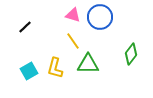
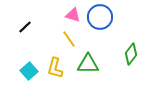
yellow line: moved 4 px left, 2 px up
cyan square: rotated 12 degrees counterclockwise
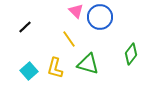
pink triangle: moved 3 px right, 4 px up; rotated 28 degrees clockwise
green triangle: rotated 15 degrees clockwise
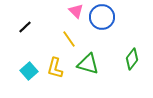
blue circle: moved 2 px right
green diamond: moved 1 px right, 5 px down
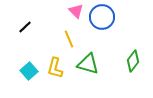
yellow line: rotated 12 degrees clockwise
green diamond: moved 1 px right, 2 px down
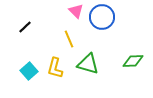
green diamond: rotated 50 degrees clockwise
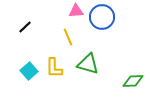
pink triangle: rotated 49 degrees counterclockwise
yellow line: moved 1 px left, 2 px up
green diamond: moved 20 px down
yellow L-shape: moved 1 px left; rotated 15 degrees counterclockwise
